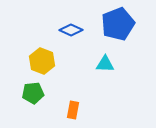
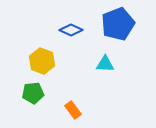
orange rectangle: rotated 48 degrees counterclockwise
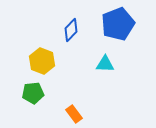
blue diamond: rotated 70 degrees counterclockwise
orange rectangle: moved 1 px right, 4 px down
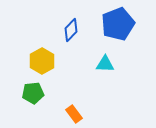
yellow hexagon: rotated 10 degrees clockwise
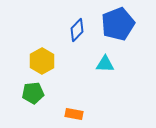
blue diamond: moved 6 px right
orange rectangle: rotated 42 degrees counterclockwise
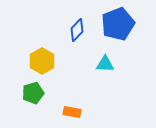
green pentagon: rotated 10 degrees counterclockwise
orange rectangle: moved 2 px left, 2 px up
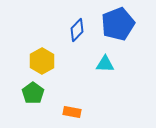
green pentagon: rotated 20 degrees counterclockwise
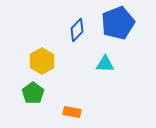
blue pentagon: moved 1 px up
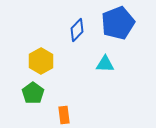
yellow hexagon: moved 1 px left
orange rectangle: moved 8 px left, 3 px down; rotated 72 degrees clockwise
